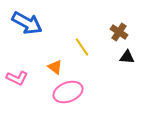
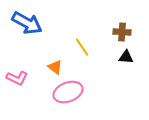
brown cross: moved 3 px right; rotated 30 degrees counterclockwise
black triangle: moved 1 px left
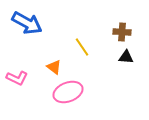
orange triangle: moved 1 px left
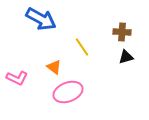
blue arrow: moved 14 px right, 4 px up
black triangle: rotated 21 degrees counterclockwise
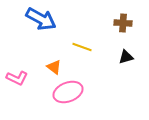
brown cross: moved 1 px right, 9 px up
yellow line: rotated 36 degrees counterclockwise
